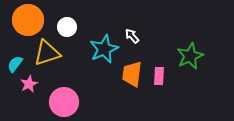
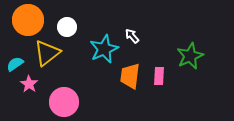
yellow triangle: rotated 20 degrees counterclockwise
cyan semicircle: rotated 18 degrees clockwise
orange trapezoid: moved 2 px left, 2 px down
pink star: rotated 12 degrees counterclockwise
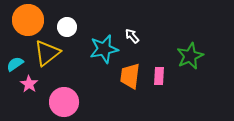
cyan star: rotated 12 degrees clockwise
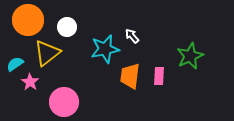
cyan star: moved 1 px right
pink star: moved 1 px right, 2 px up
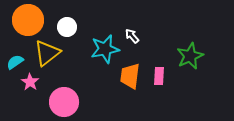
cyan semicircle: moved 2 px up
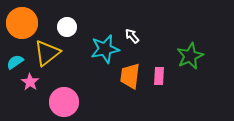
orange circle: moved 6 px left, 3 px down
